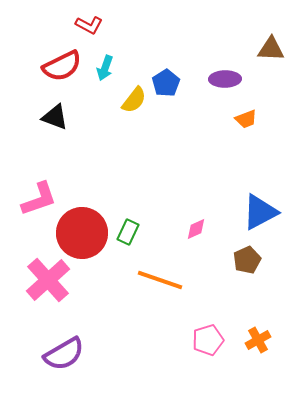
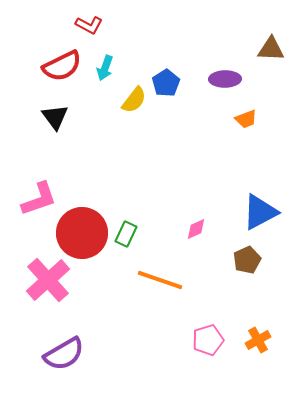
black triangle: rotated 32 degrees clockwise
green rectangle: moved 2 px left, 2 px down
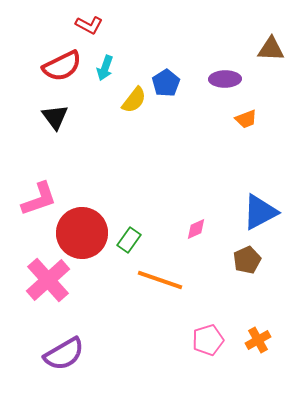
green rectangle: moved 3 px right, 6 px down; rotated 10 degrees clockwise
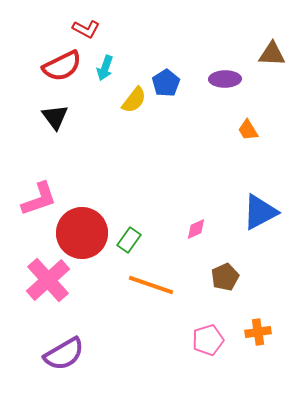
red L-shape: moved 3 px left, 4 px down
brown triangle: moved 1 px right, 5 px down
orange trapezoid: moved 2 px right, 11 px down; rotated 80 degrees clockwise
brown pentagon: moved 22 px left, 17 px down
orange line: moved 9 px left, 5 px down
orange cross: moved 8 px up; rotated 20 degrees clockwise
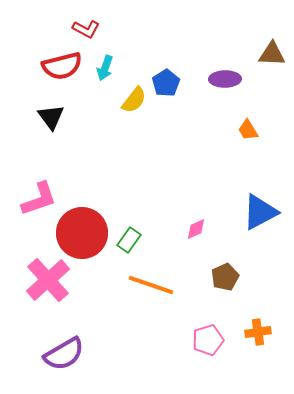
red semicircle: rotated 12 degrees clockwise
black triangle: moved 4 px left
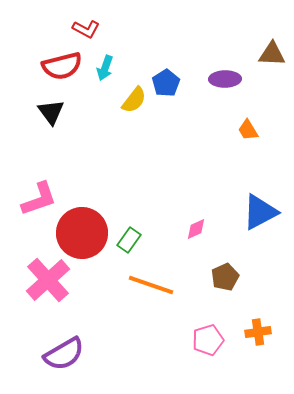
black triangle: moved 5 px up
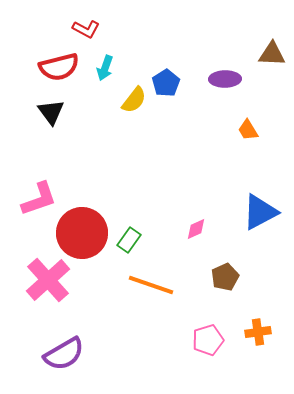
red semicircle: moved 3 px left, 1 px down
